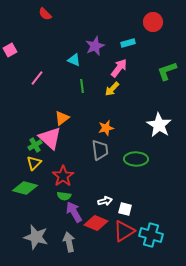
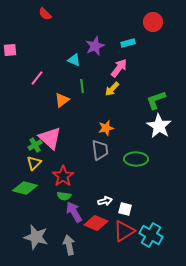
pink square: rotated 24 degrees clockwise
green L-shape: moved 11 px left, 29 px down
orange triangle: moved 18 px up
white star: moved 1 px down
cyan cross: rotated 15 degrees clockwise
gray arrow: moved 3 px down
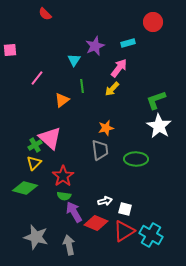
cyan triangle: rotated 40 degrees clockwise
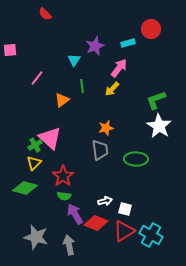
red circle: moved 2 px left, 7 px down
purple arrow: moved 1 px right, 2 px down
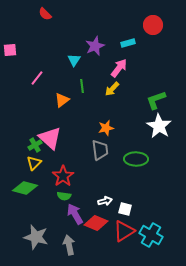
red circle: moved 2 px right, 4 px up
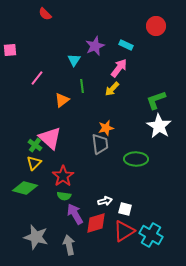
red circle: moved 3 px right, 1 px down
cyan rectangle: moved 2 px left, 2 px down; rotated 40 degrees clockwise
green cross: rotated 24 degrees counterclockwise
gray trapezoid: moved 6 px up
red diamond: rotated 40 degrees counterclockwise
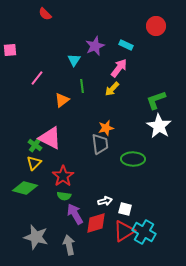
pink triangle: rotated 15 degrees counterclockwise
green ellipse: moved 3 px left
cyan cross: moved 7 px left, 3 px up
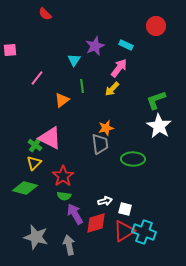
cyan cross: rotated 10 degrees counterclockwise
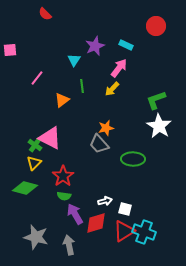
gray trapezoid: moved 1 px left; rotated 145 degrees clockwise
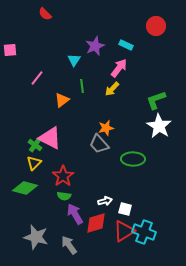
gray arrow: rotated 24 degrees counterclockwise
